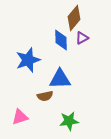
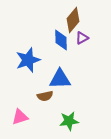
brown diamond: moved 1 px left, 2 px down
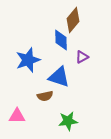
purple triangle: moved 19 px down
blue triangle: moved 1 px left, 2 px up; rotated 20 degrees clockwise
pink triangle: moved 3 px left, 1 px up; rotated 18 degrees clockwise
green star: moved 1 px left
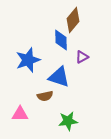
pink triangle: moved 3 px right, 2 px up
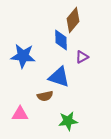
blue star: moved 5 px left, 4 px up; rotated 25 degrees clockwise
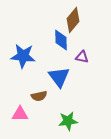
purple triangle: rotated 40 degrees clockwise
blue triangle: rotated 35 degrees clockwise
brown semicircle: moved 6 px left
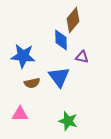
brown semicircle: moved 7 px left, 13 px up
green star: rotated 24 degrees clockwise
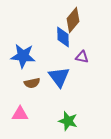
blue diamond: moved 2 px right, 3 px up
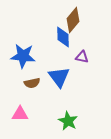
green star: rotated 12 degrees clockwise
